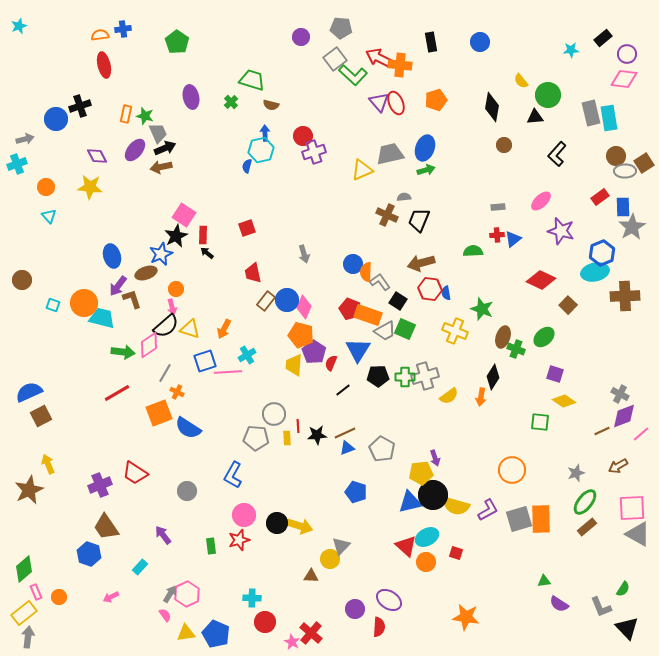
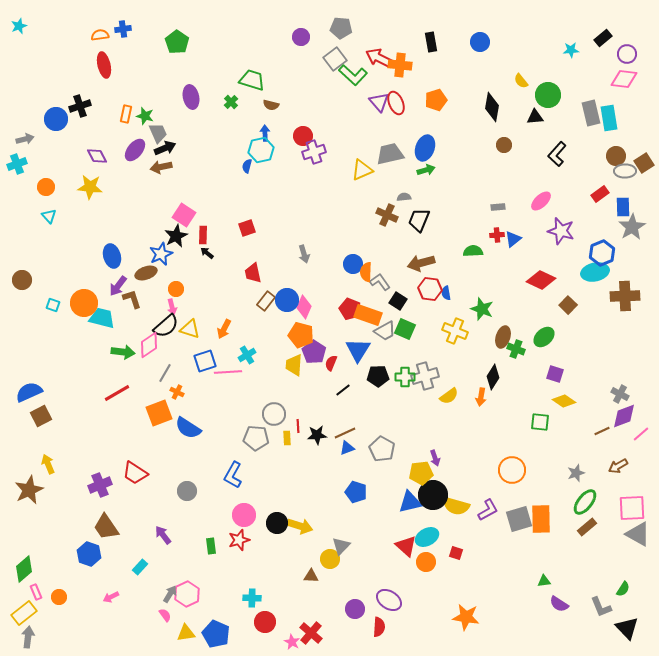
red rectangle at (600, 197): moved 3 px up
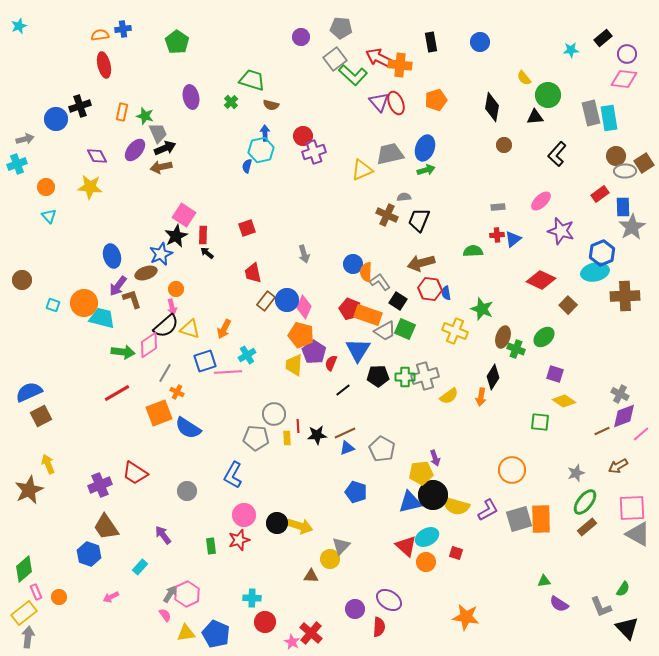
yellow semicircle at (521, 81): moved 3 px right, 3 px up
orange rectangle at (126, 114): moved 4 px left, 2 px up
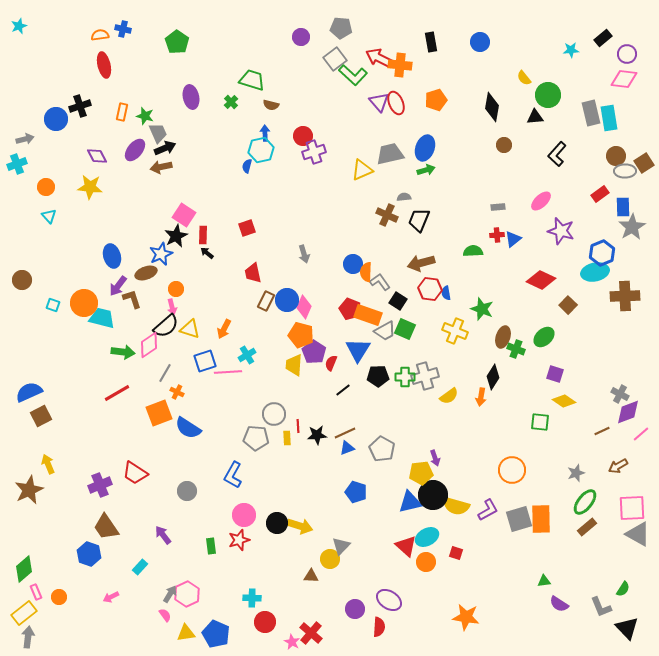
blue cross at (123, 29): rotated 21 degrees clockwise
brown rectangle at (266, 301): rotated 12 degrees counterclockwise
purple diamond at (624, 416): moved 4 px right, 4 px up
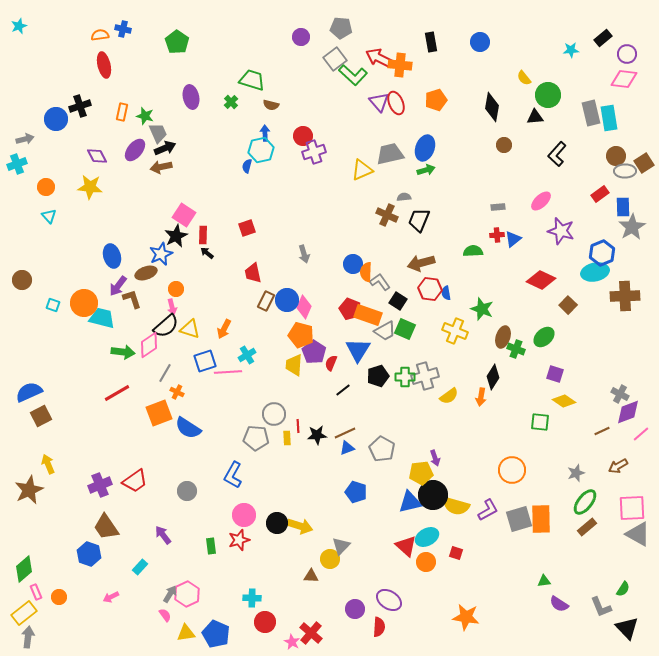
black pentagon at (378, 376): rotated 15 degrees counterclockwise
red trapezoid at (135, 473): moved 8 px down; rotated 68 degrees counterclockwise
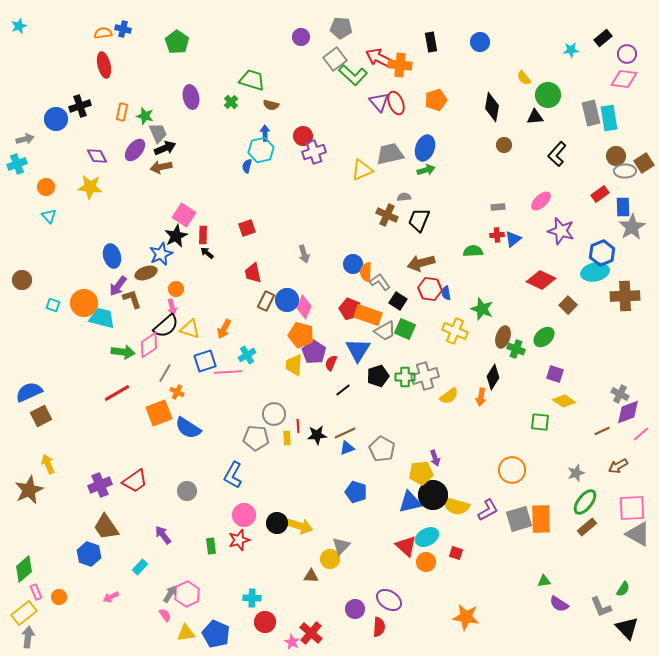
orange semicircle at (100, 35): moved 3 px right, 2 px up
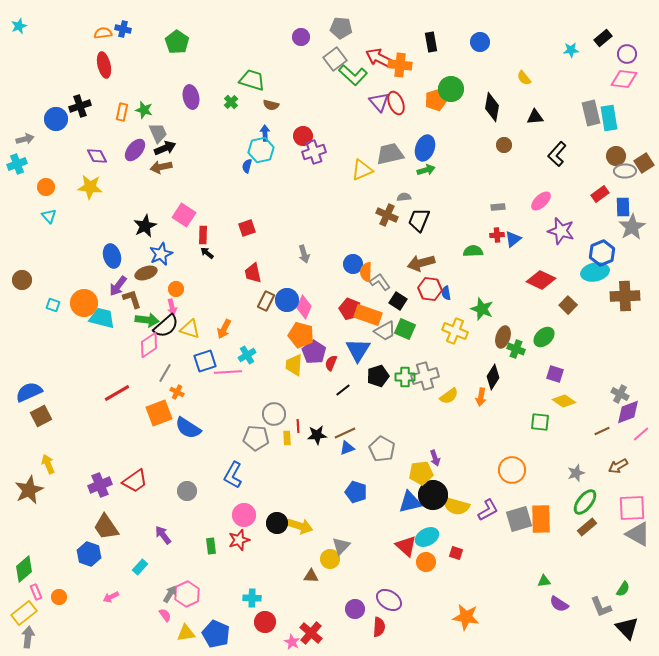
green circle at (548, 95): moved 97 px left, 6 px up
green star at (145, 116): moved 1 px left, 6 px up
black star at (176, 236): moved 31 px left, 10 px up
green arrow at (123, 352): moved 24 px right, 32 px up
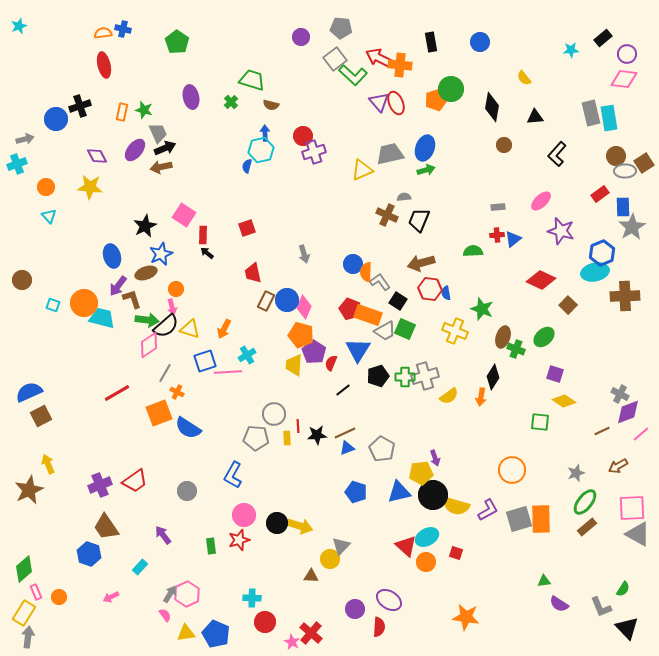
blue triangle at (410, 502): moved 11 px left, 10 px up
yellow rectangle at (24, 613): rotated 20 degrees counterclockwise
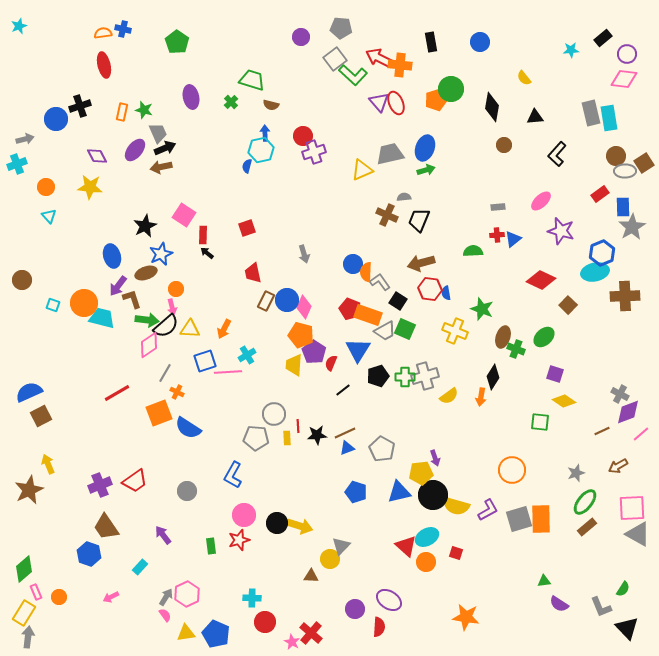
yellow triangle at (190, 329): rotated 15 degrees counterclockwise
gray arrow at (170, 594): moved 4 px left, 3 px down
